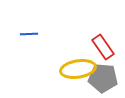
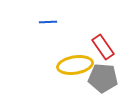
blue line: moved 19 px right, 12 px up
yellow ellipse: moved 3 px left, 4 px up
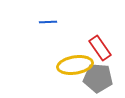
red rectangle: moved 3 px left, 1 px down
gray pentagon: moved 5 px left
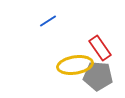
blue line: moved 1 px up; rotated 30 degrees counterclockwise
gray pentagon: moved 2 px up
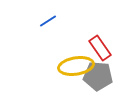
yellow ellipse: moved 1 px right, 1 px down
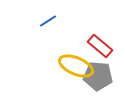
red rectangle: moved 2 px up; rotated 15 degrees counterclockwise
yellow ellipse: rotated 32 degrees clockwise
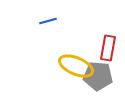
blue line: rotated 18 degrees clockwise
red rectangle: moved 8 px right, 2 px down; rotated 60 degrees clockwise
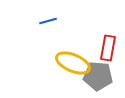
yellow ellipse: moved 3 px left, 3 px up
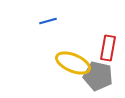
gray pentagon: rotated 8 degrees clockwise
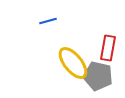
yellow ellipse: rotated 28 degrees clockwise
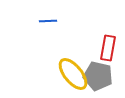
blue line: rotated 12 degrees clockwise
yellow ellipse: moved 11 px down
